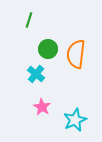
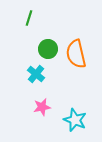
green line: moved 2 px up
orange semicircle: rotated 20 degrees counterclockwise
pink star: rotated 30 degrees clockwise
cyan star: rotated 25 degrees counterclockwise
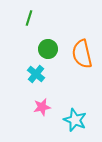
orange semicircle: moved 6 px right
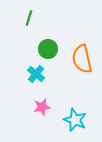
orange semicircle: moved 5 px down
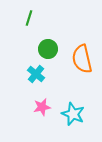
cyan star: moved 2 px left, 6 px up
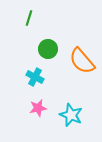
orange semicircle: moved 2 px down; rotated 28 degrees counterclockwise
cyan cross: moved 1 px left, 3 px down; rotated 12 degrees counterclockwise
pink star: moved 4 px left, 1 px down
cyan star: moved 2 px left, 1 px down
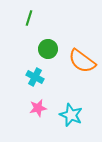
orange semicircle: rotated 12 degrees counterclockwise
